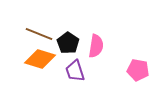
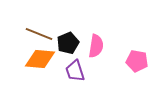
black pentagon: rotated 15 degrees clockwise
orange diamond: rotated 12 degrees counterclockwise
pink pentagon: moved 1 px left, 9 px up
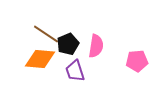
brown line: moved 7 px right; rotated 12 degrees clockwise
black pentagon: moved 1 px down
pink pentagon: rotated 15 degrees counterclockwise
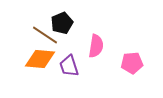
brown line: moved 1 px left, 1 px down
black pentagon: moved 6 px left, 21 px up
pink pentagon: moved 5 px left, 2 px down
purple trapezoid: moved 6 px left, 5 px up
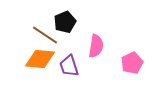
black pentagon: moved 3 px right, 1 px up
pink pentagon: rotated 20 degrees counterclockwise
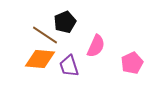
pink semicircle: rotated 15 degrees clockwise
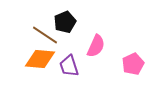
pink pentagon: moved 1 px right, 1 px down
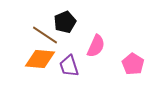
pink pentagon: rotated 15 degrees counterclockwise
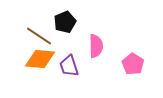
brown line: moved 6 px left, 1 px down
pink semicircle: rotated 25 degrees counterclockwise
